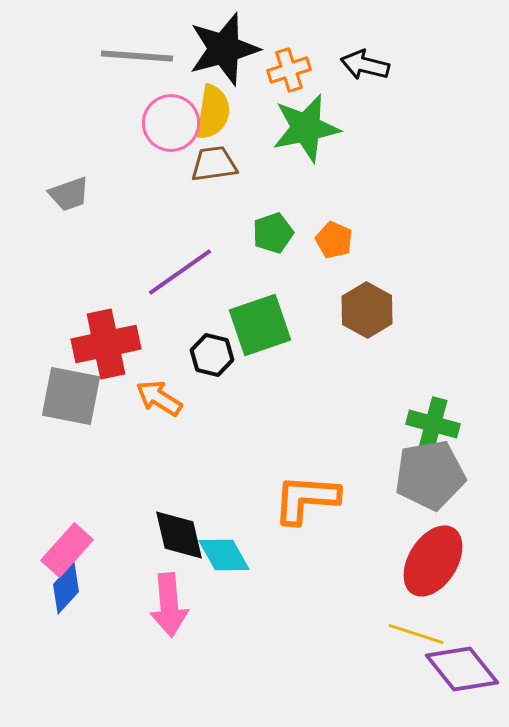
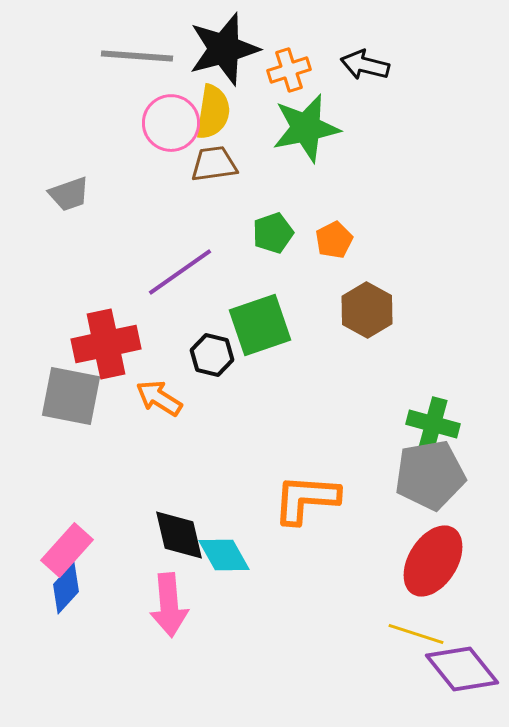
orange pentagon: rotated 21 degrees clockwise
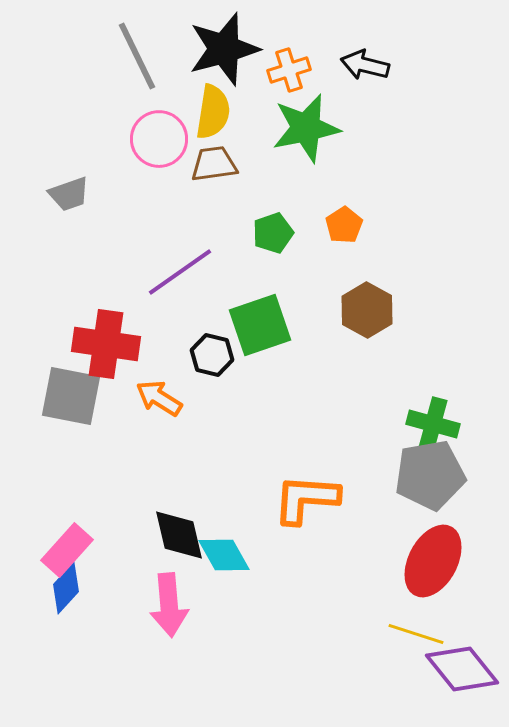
gray line: rotated 60 degrees clockwise
pink circle: moved 12 px left, 16 px down
orange pentagon: moved 10 px right, 15 px up; rotated 6 degrees counterclockwise
red cross: rotated 20 degrees clockwise
red ellipse: rotated 4 degrees counterclockwise
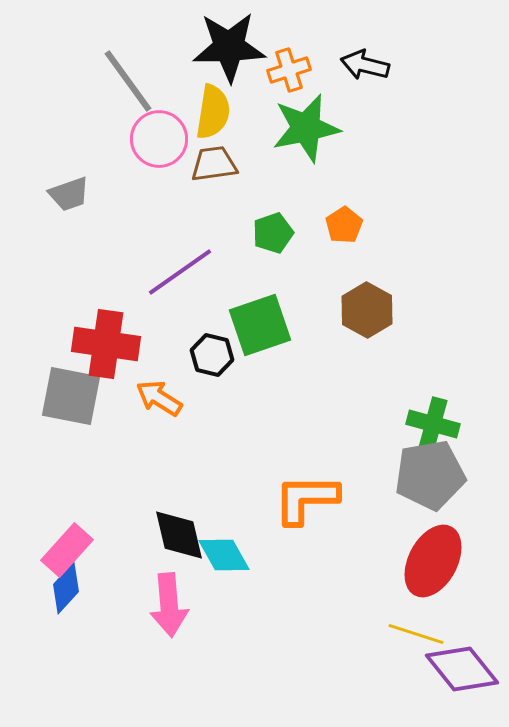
black star: moved 5 px right, 2 px up; rotated 14 degrees clockwise
gray line: moved 9 px left, 25 px down; rotated 10 degrees counterclockwise
orange L-shape: rotated 4 degrees counterclockwise
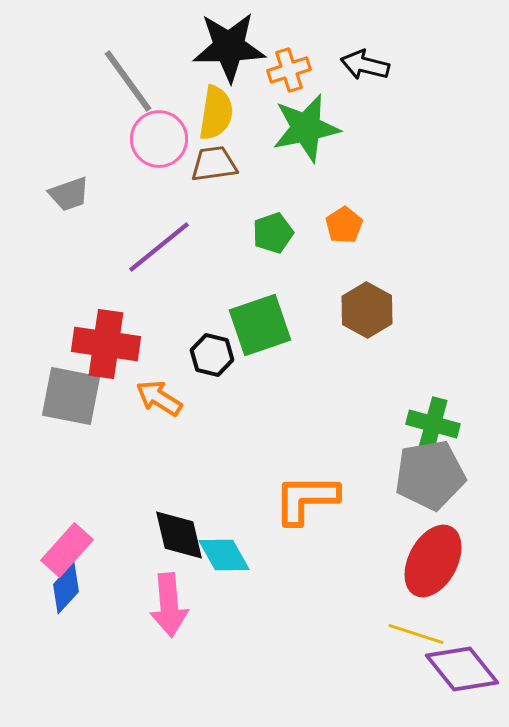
yellow semicircle: moved 3 px right, 1 px down
purple line: moved 21 px left, 25 px up; rotated 4 degrees counterclockwise
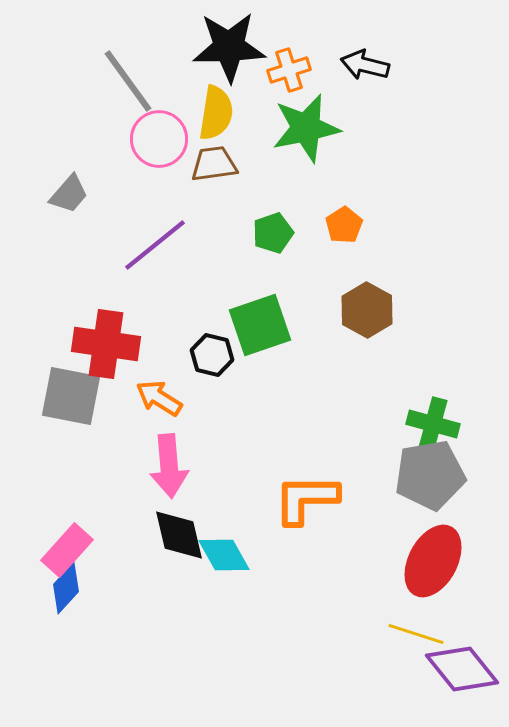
gray trapezoid: rotated 30 degrees counterclockwise
purple line: moved 4 px left, 2 px up
pink arrow: moved 139 px up
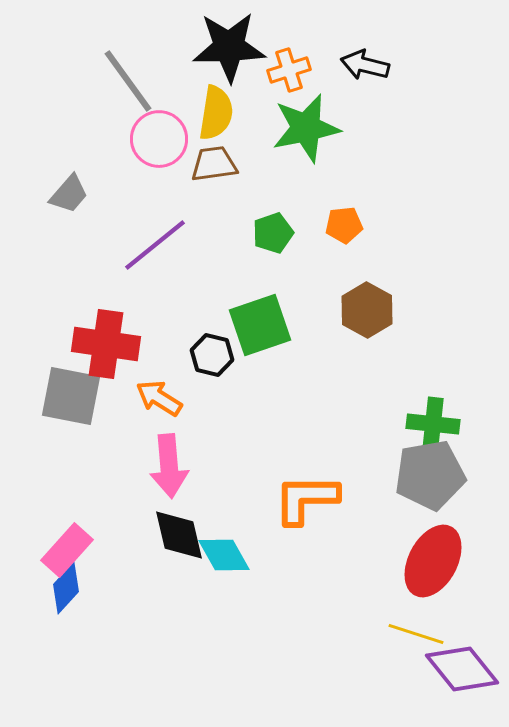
orange pentagon: rotated 27 degrees clockwise
green cross: rotated 9 degrees counterclockwise
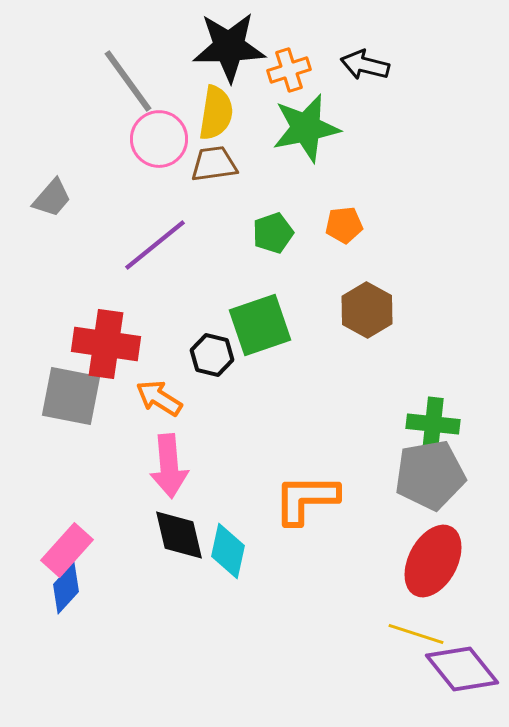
gray trapezoid: moved 17 px left, 4 px down
cyan diamond: moved 4 px right, 4 px up; rotated 42 degrees clockwise
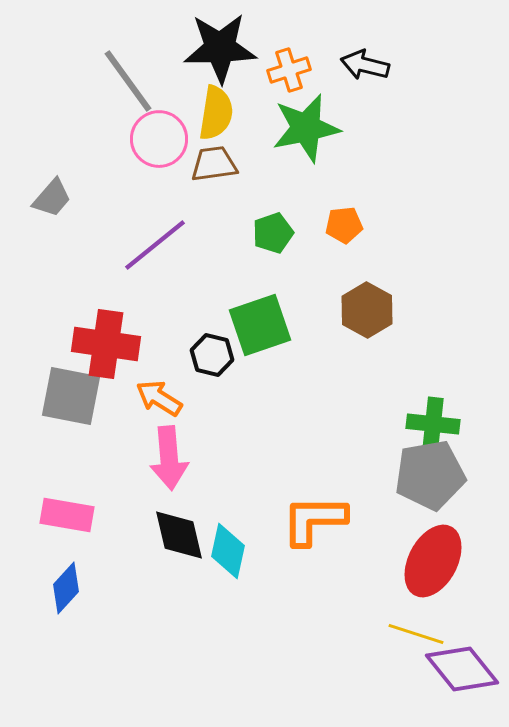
black star: moved 9 px left, 1 px down
pink arrow: moved 8 px up
orange L-shape: moved 8 px right, 21 px down
pink rectangle: moved 35 px up; rotated 58 degrees clockwise
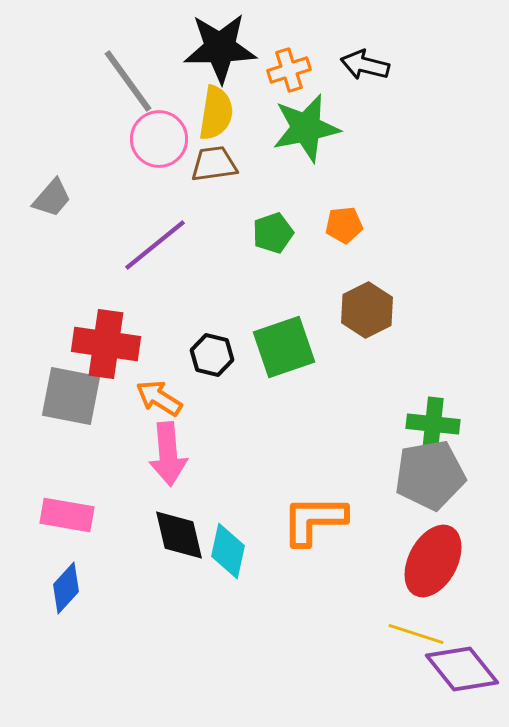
brown hexagon: rotated 4 degrees clockwise
green square: moved 24 px right, 22 px down
pink arrow: moved 1 px left, 4 px up
